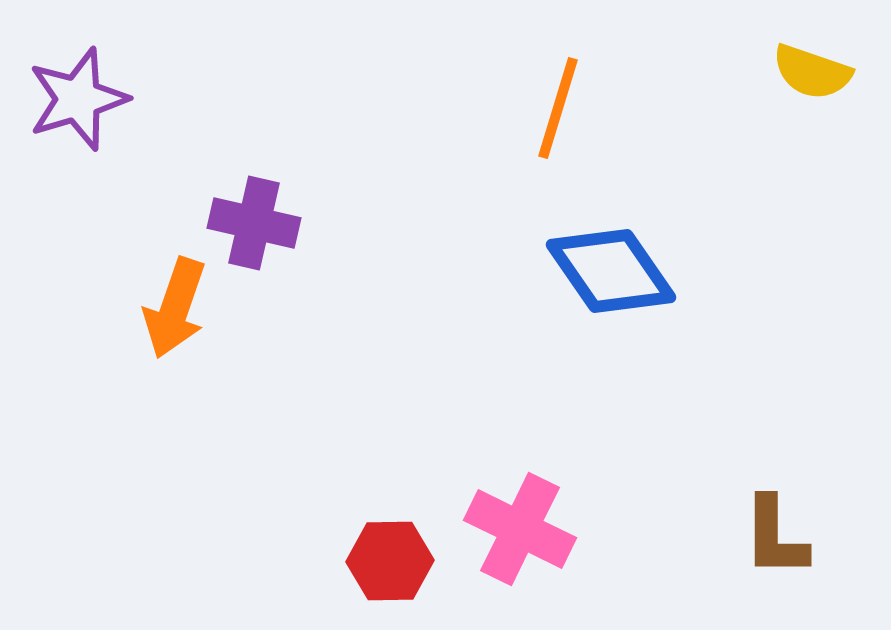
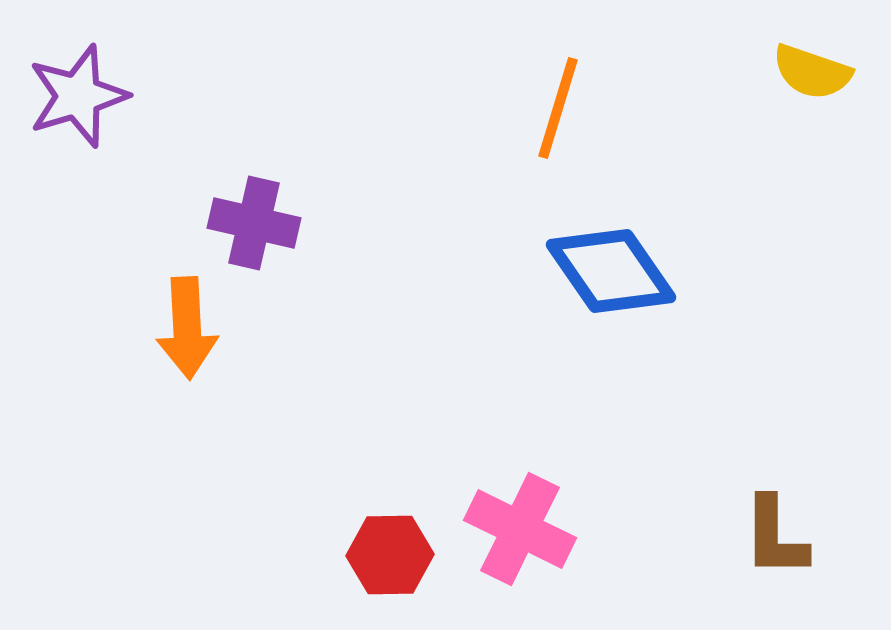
purple star: moved 3 px up
orange arrow: moved 12 px right, 20 px down; rotated 22 degrees counterclockwise
red hexagon: moved 6 px up
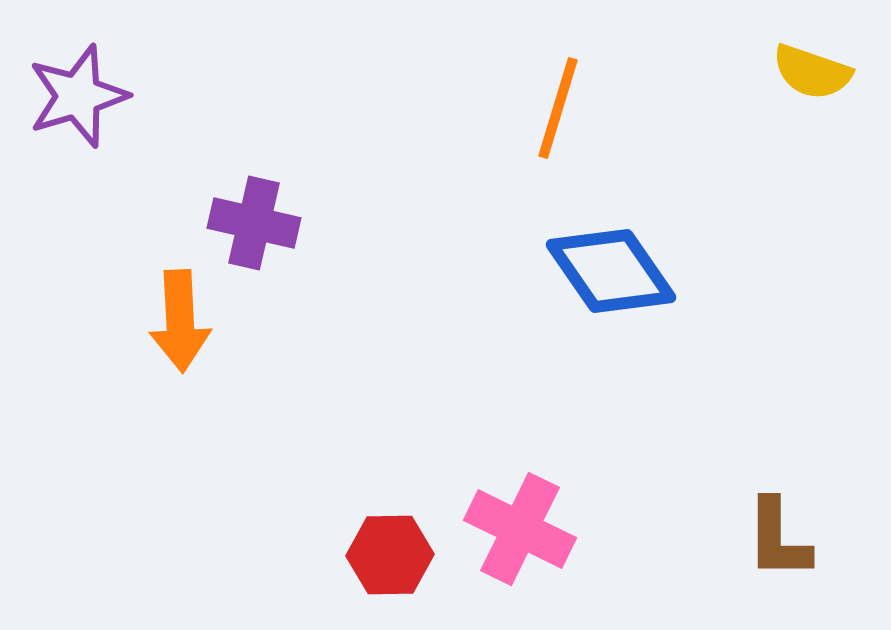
orange arrow: moved 7 px left, 7 px up
brown L-shape: moved 3 px right, 2 px down
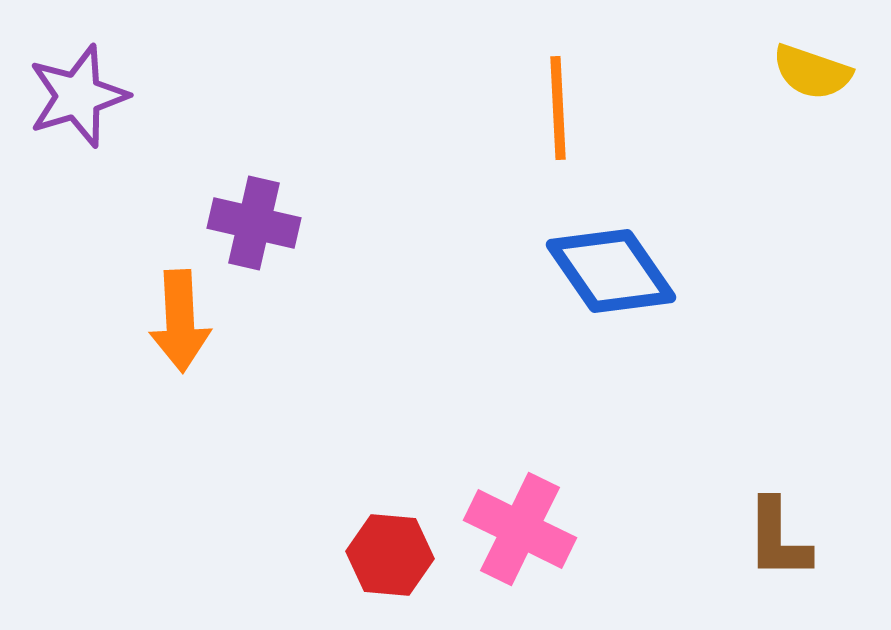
orange line: rotated 20 degrees counterclockwise
red hexagon: rotated 6 degrees clockwise
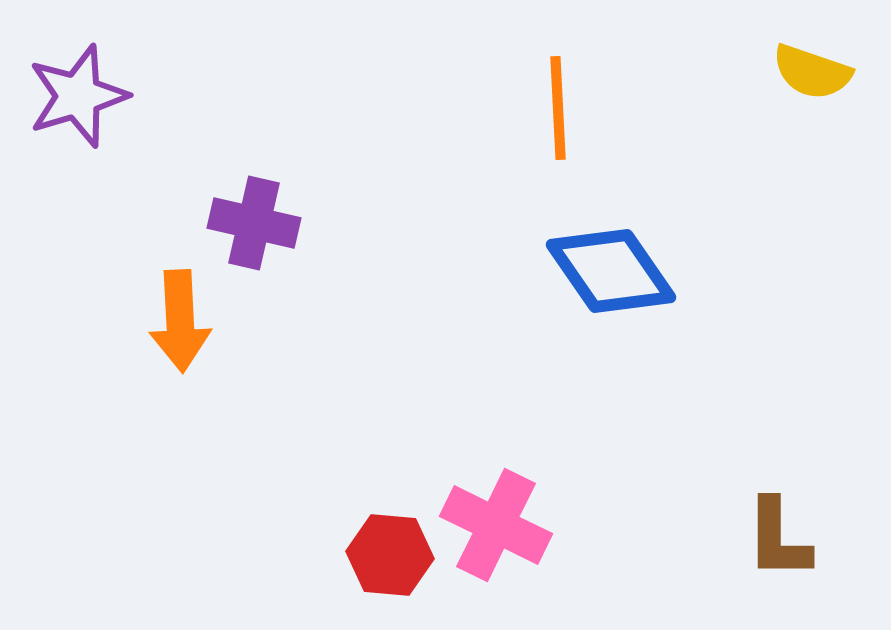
pink cross: moved 24 px left, 4 px up
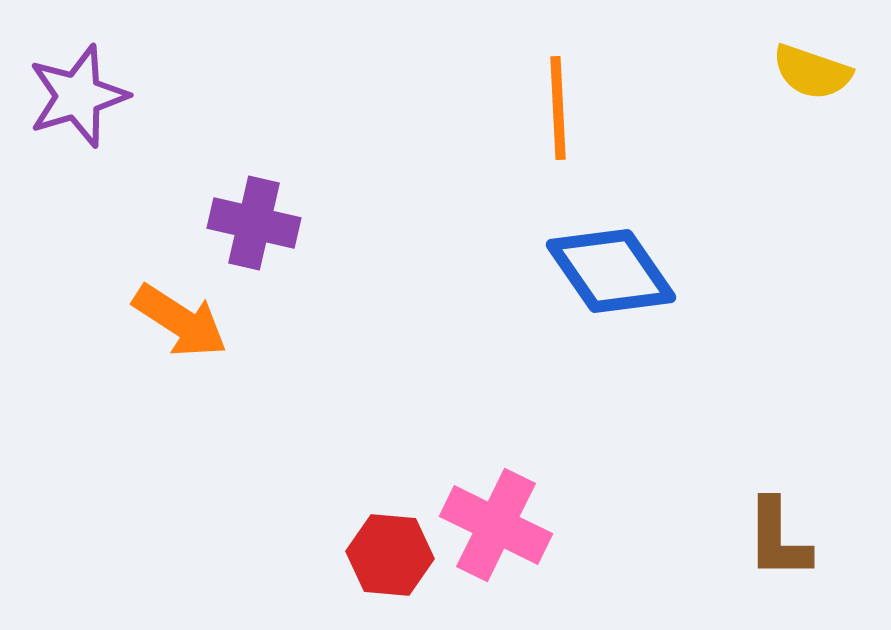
orange arrow: rotated 54 degrees counterclockwise
